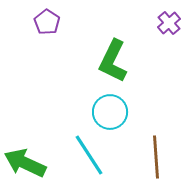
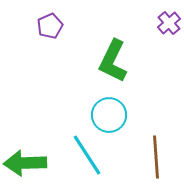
purple pentagon: moved 3 px right, 4 px down; rotated 15 degrees clockwise
cyan circle: moved 1 px left, 3 px down
cyan line: moved 2 px left
green arrow: rotated 27 degrees counterclockwise
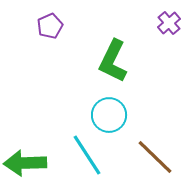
brown line: moved 1 px left; rotated 42 degrees counterclockwise
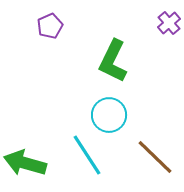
green arrow: rotated 18 degrees clockwise
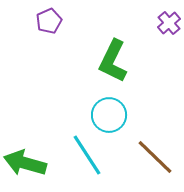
purple pentagon: moved 1 px left, 5 px up
